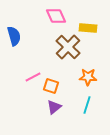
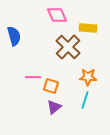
pink diamond: moved 1 px right, 1 px up
pink line: rotated 28 degrees clockwise
cyan line: moved 2 px left, 5 px up
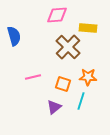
pink diamond: rotated 70 degrees counterclockwise
pink line: rotated 14 degrees counterclockwise
orange square: moved 12 px right, 2 px up
cyan line: moved 4 px left, 1 px down
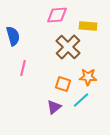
yellow rectangle: moved 2 px up
blue semicircle: moved 1 px left
pink line: moved 10 px left, 9 px up; rotated 63 degrees counterclockwise
cyan line: moved 1 px up; rotated 30 degrees clockwise
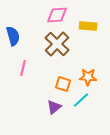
brown cross: moved 11 px left, 3 px up
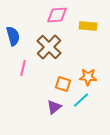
brown cross: moved 8 px left, 3 px down
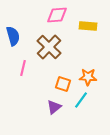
cyan line: rotated 12 degrees counterclockwise
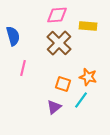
brown cross: moved 10 px right, 4 px up
orange star: rotated 12 degrees clockwise
